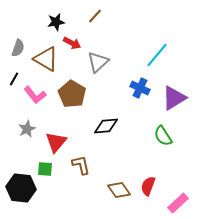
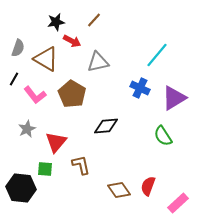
brown line: moved 1 px left, 4 px down
red arrow: moved 2 px up
gray triangle: rotated 30 degrees clockwise
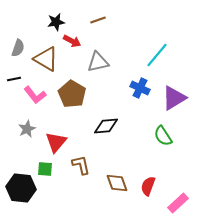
brown line: moved 4 px right; rotated 28 degrees clockwise
black line: rotated 48 degrees clockwise
brown diamond: moved 2 px left, 7 px up; rotated 15 degrees clockwise
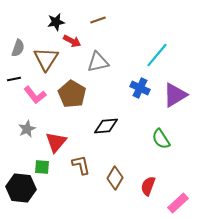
brown triangle: rotated 32 degrees clockwise
purple triangle: moved 1 px right, 3 px up
green semicircle: moved 2 px left, 3 px down
green square: moved 3 px left, 2 px up
brown diamond: moved 2 px left, 5 px up; rotated 50 degrees clockwise
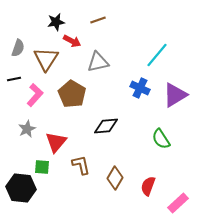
pink L-shape: rotated 100 degrees counterclockwise
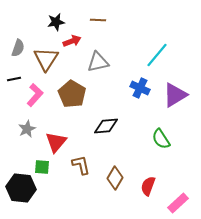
brown line: rotated 21 degrees clockwise
red arrow: rotated 48 degrees counterclockwise
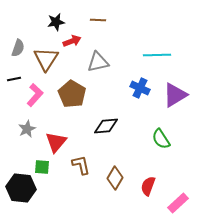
cyan line: rotated 48 degrees clockwise
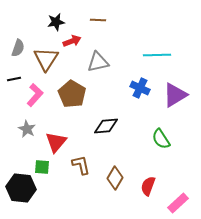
gray star: rotated 18 degrees counterclockwise
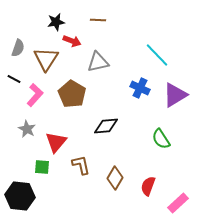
red arrow: rotated 42 degrees clockwise
cyan line: rotated 48 degrees clockwise
black line: rotated 40 degrees clockwise
black hexagon: moved 1 px left, 8 px down
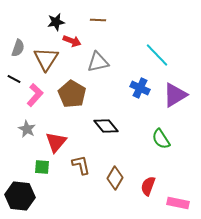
black diamond: rotated 55 degrees clockwise
pink rectangle: rotated 55 degrees clockwise
